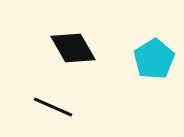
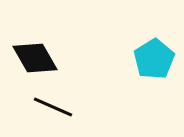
black diamond: moved 38 px left, 10 px down
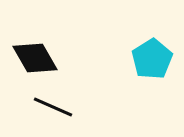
cyan pentagon: moved 2 px left
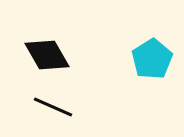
black diamond: moved 12 px right, 3 px up
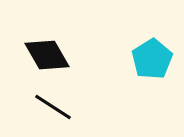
black line: rotated 9 degrees clockwise
